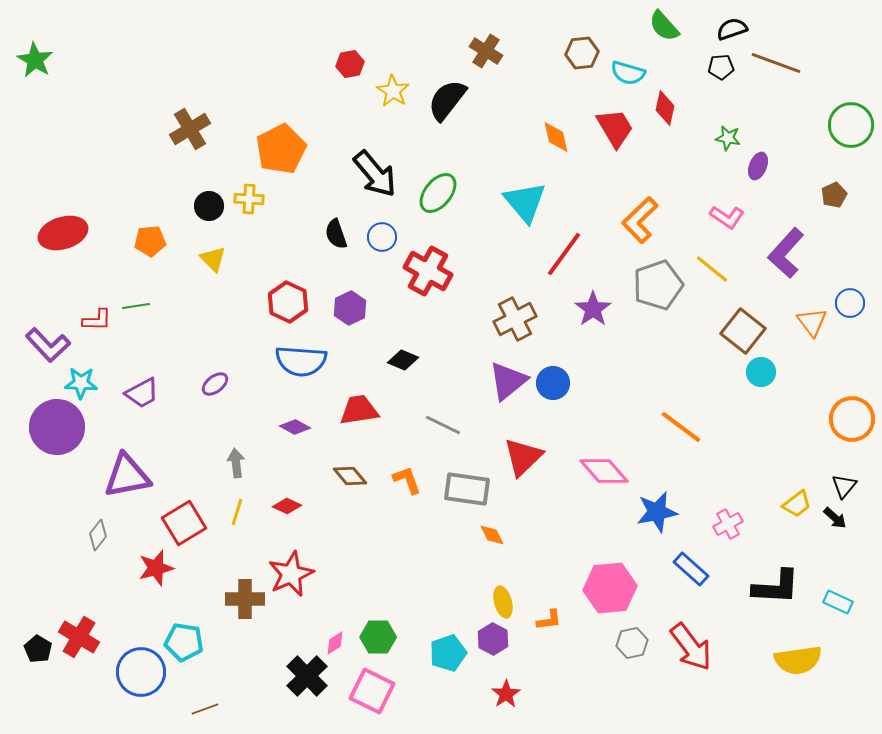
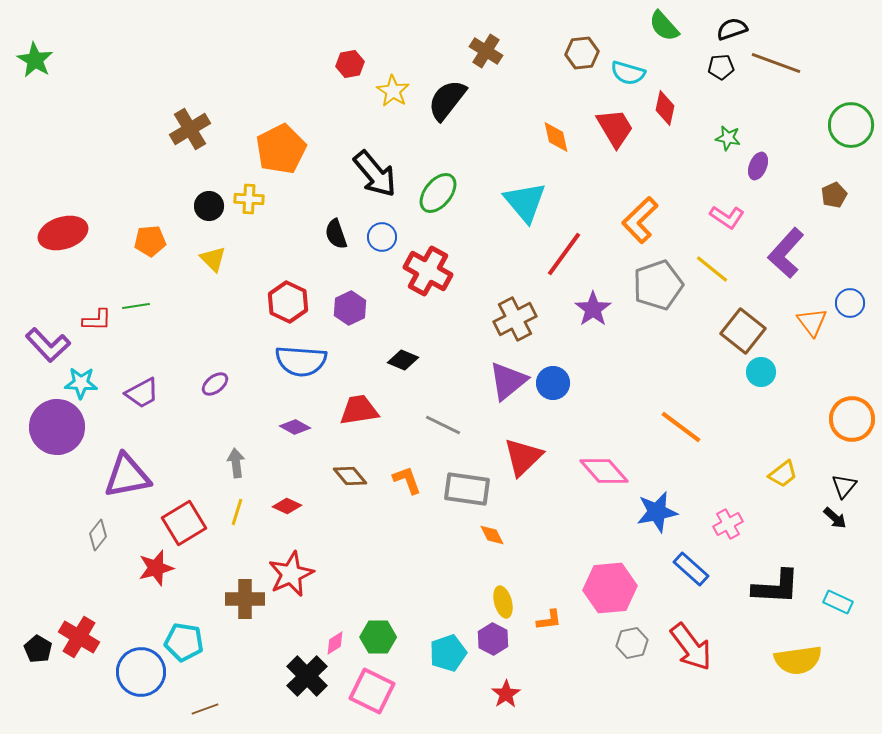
yellow trapezoid at (797, 504): moved 14 px left, 30 px up
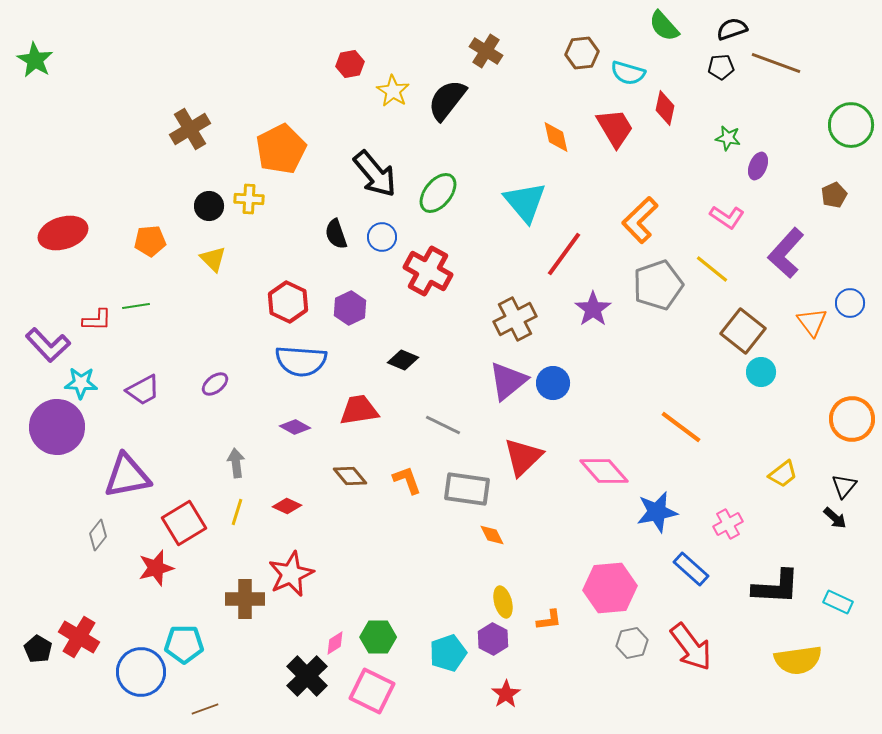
purple trapezoid at (142, 393): moved 1 px right, 3 px up
cyan pentagon at (184, 642): moved 2 px down; rotated 9 degrees counterclockwise
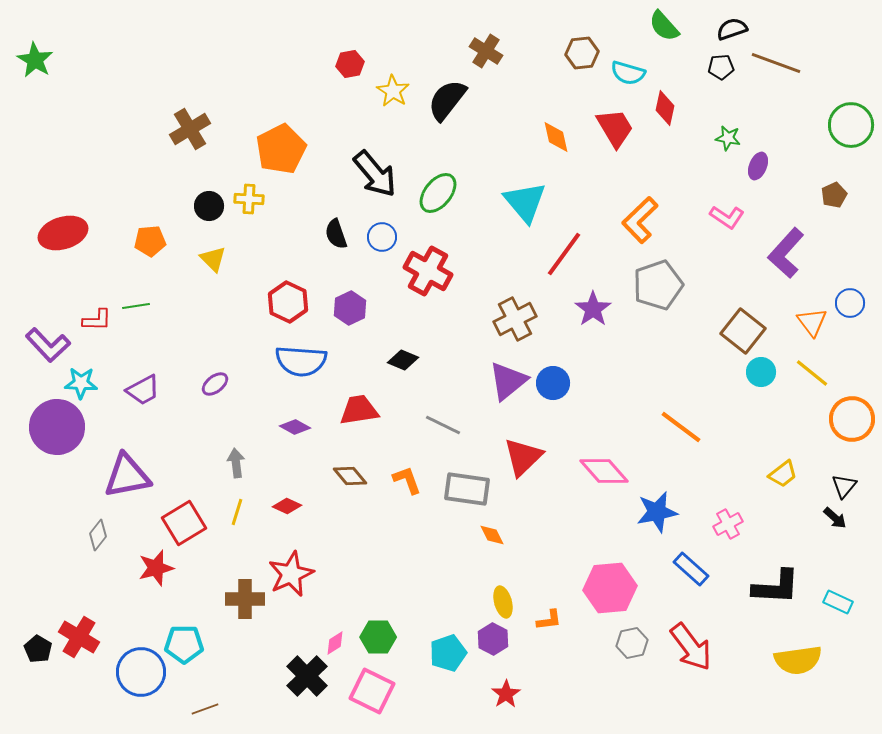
yellow line at (712, 269): moved 100 px right, 104 px down
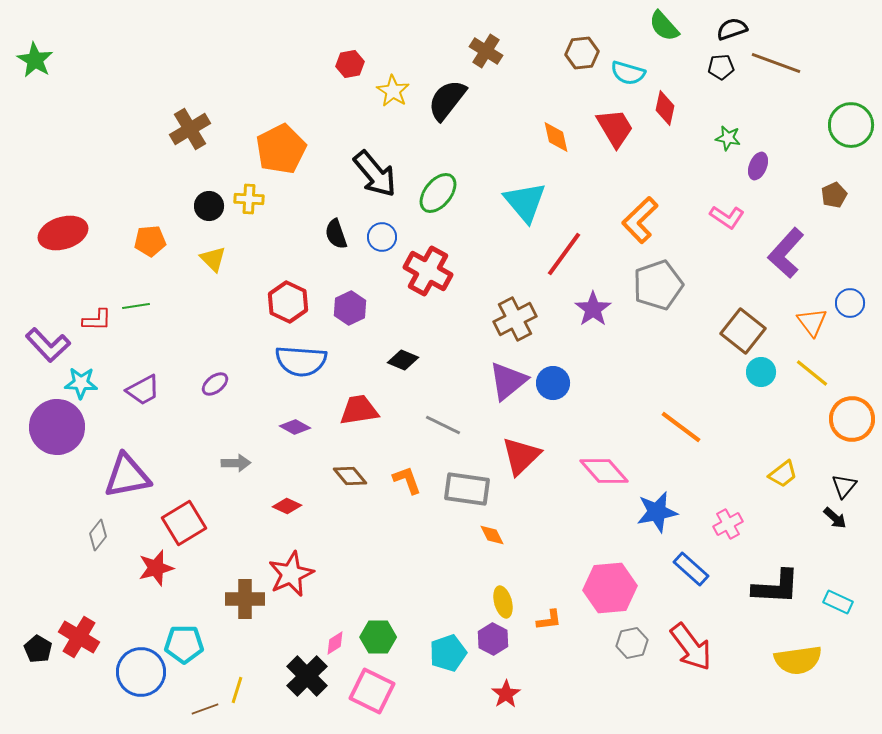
red triangle at (523, 457): moved 2 px left, 1 px up
gray arrow at (236, 463): rotated 96 degrees clockwise
yellow line at (237, 512): moved 178 px down
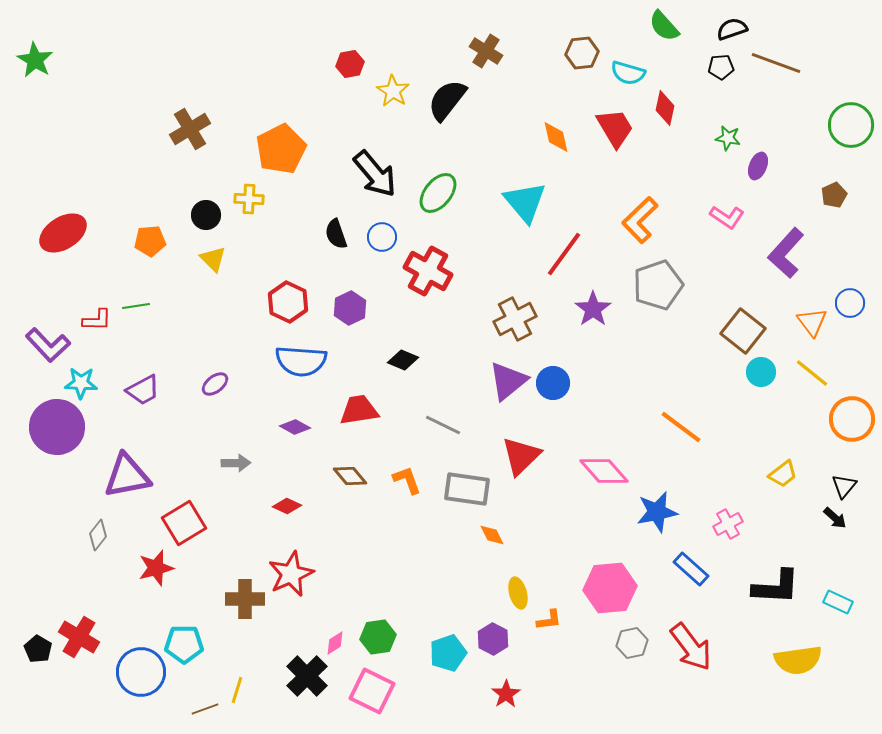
black circle at (209, 206): moved 3 px left, 9 px down
red ellipse at (63, 233): rotated 15 degrees counterclockwise
yellow ellipse at (503, 602): moved 15 px right, 9 px up
green hexagon at (378, 637): rotated 8 degrees counterclockwise
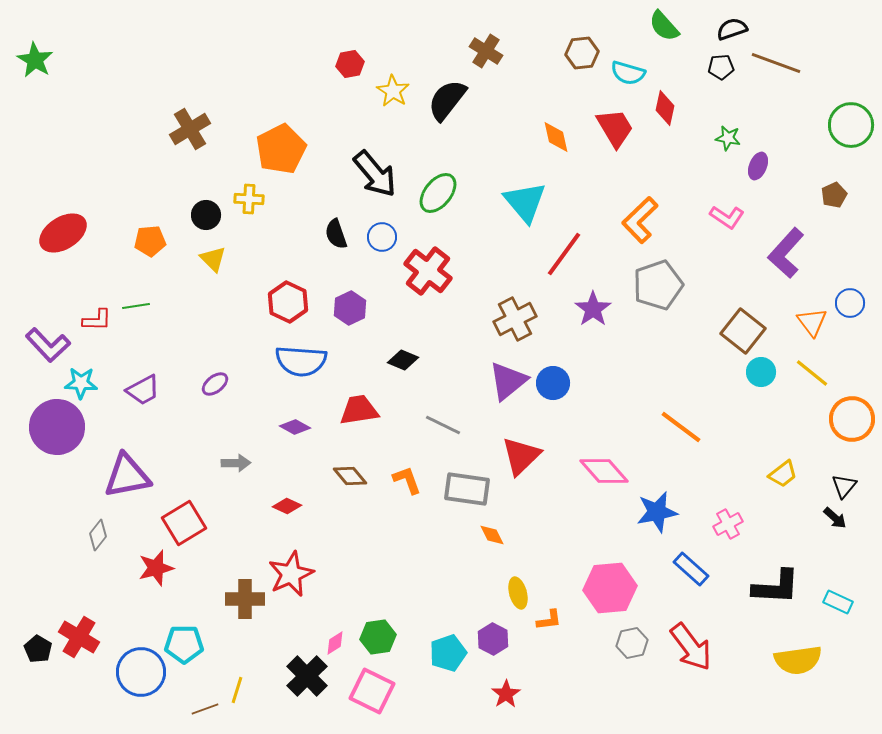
red cross at (428, 271): rotated 9 degrees clockwise
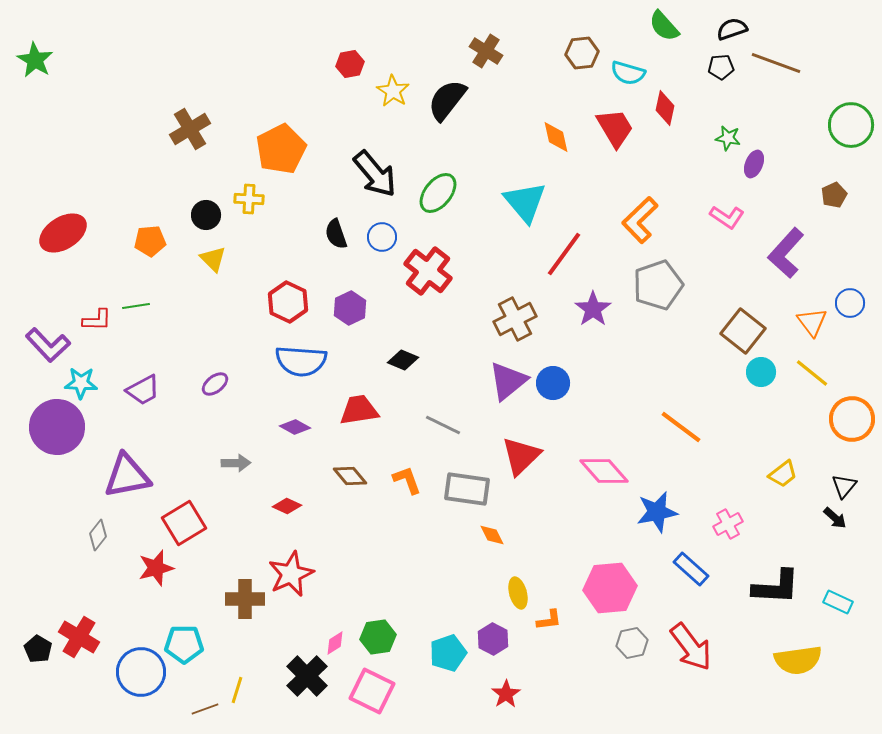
purple ellipse at (758, 166): moved 4 px left, 2 px up
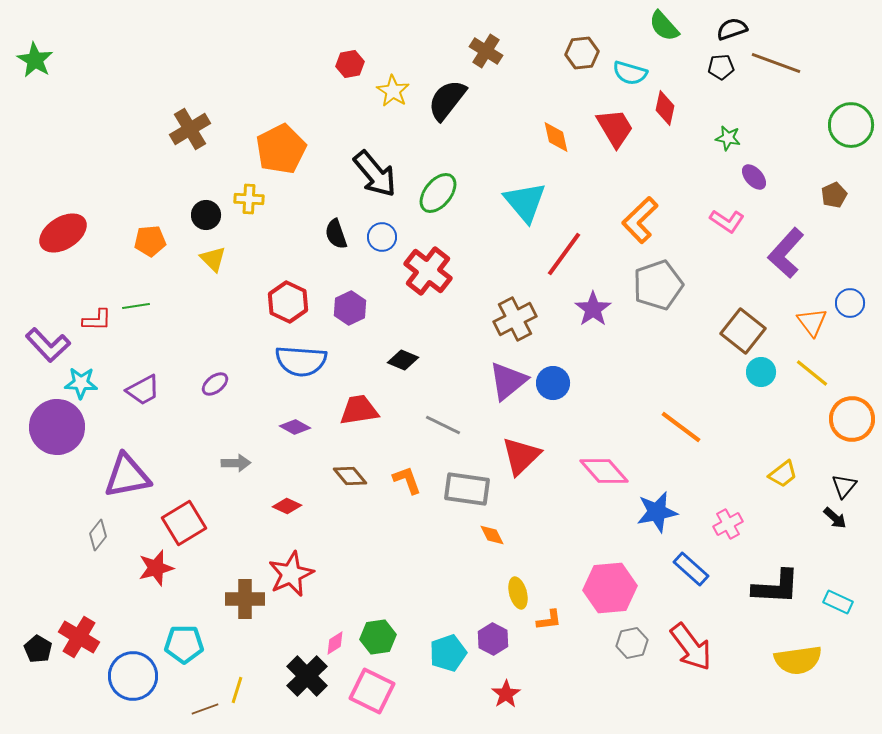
cyan semicircle at (628, 73): moved 2 px right
purple ellipse at (754, 164): moved 13 px down; rotated 64 degrees counterclockwise
pink L-shape at (727, 217): moved 4 px down
blue circle at (141, 672): moved 8 px left, 4 px down
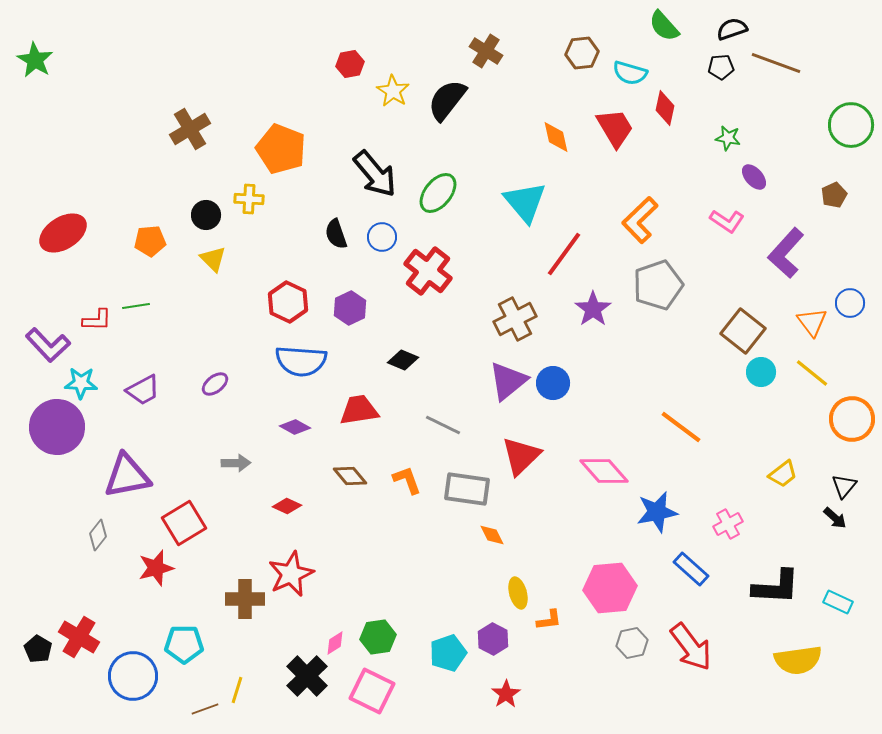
orange pentagon at (281, 149): rotated 24 degrees counterclockwise
